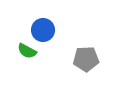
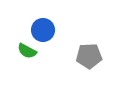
gray pentagon: moved 3 px right, 3 px up
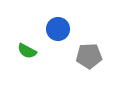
blue circle: moved 15 px right, 1 px up
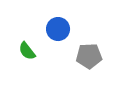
green semicircle: rotated 24 degrees clockwise
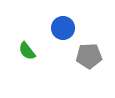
blue circle: moved 5 px right, 1 px up
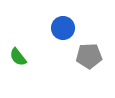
green semicircle: moved 9 px left, 6 px down
